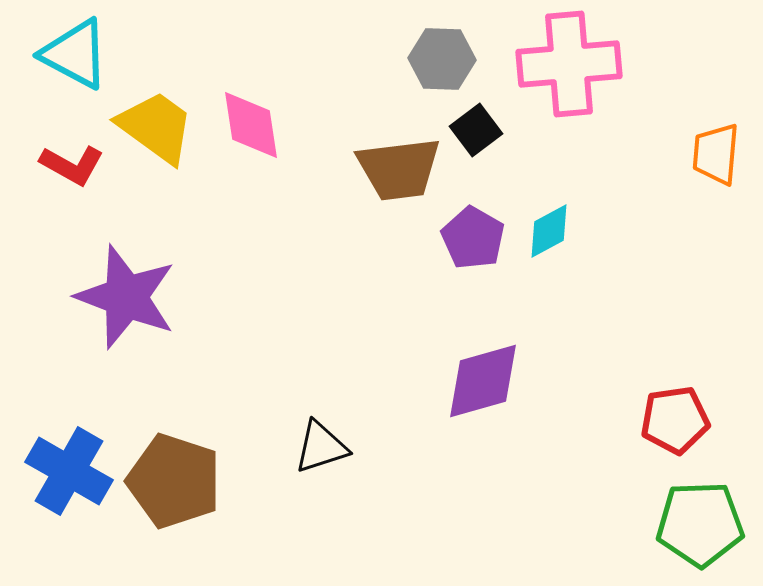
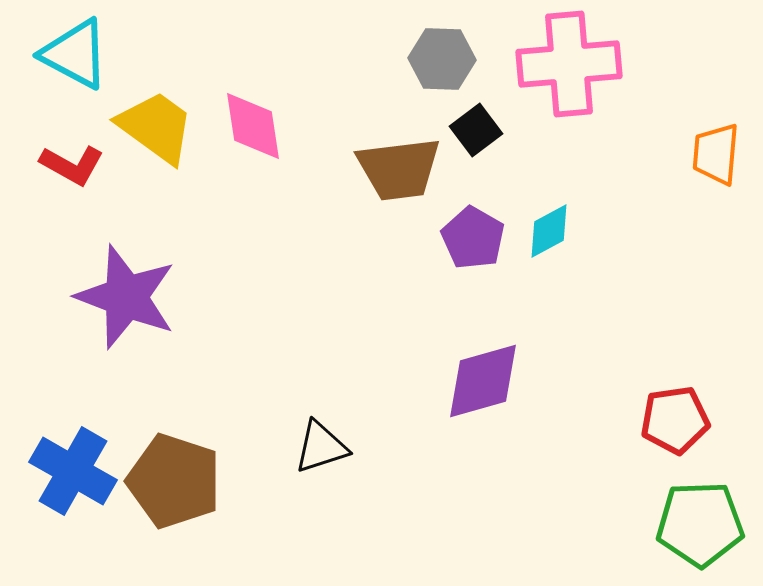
pink diamond: moved 2 px right, 1 px down
blue cross: moved 4 px right
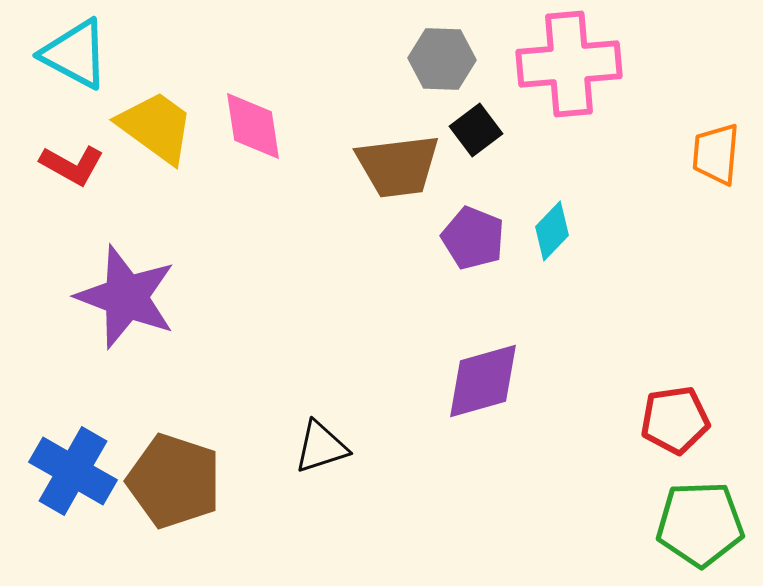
brown trapezoid: moved 1 px left, 3 px up
cyan diamond: moved 3 px right; rotated 18 degrees counterclockwise
purple pentagon: rotated 8 degrees counterclockwise
